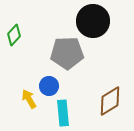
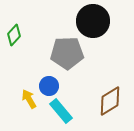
cyan rectangle: moved 2 px left, 2 px up; rotated 35 degrees counterclockwise
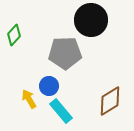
black circle: moved 2 px left, 1 px up
gray pentagon: moved 2 px left
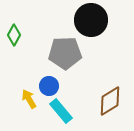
green diamond: rotated 15 degrees counterclockwise
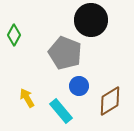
gray pentagon: rotated 24 degrees clockwise
blue circle: moved 30 px right
yellow arrow: moved 2 px left, 1 px up
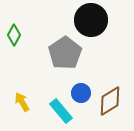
gray pentagon: rotated 16 degrees clockwise
blue circle: moved 2 px right, 7 px down
yellow arrow: moved 5 px left, 4 px down
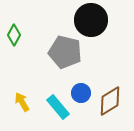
gray pentagon: moved 1 px up; rotated 24 degrees counterclockwise
cyan rectangle: moved 3 px left, 4 px up
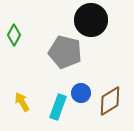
cyan rectangle: rotated 60 degrees clockwise
